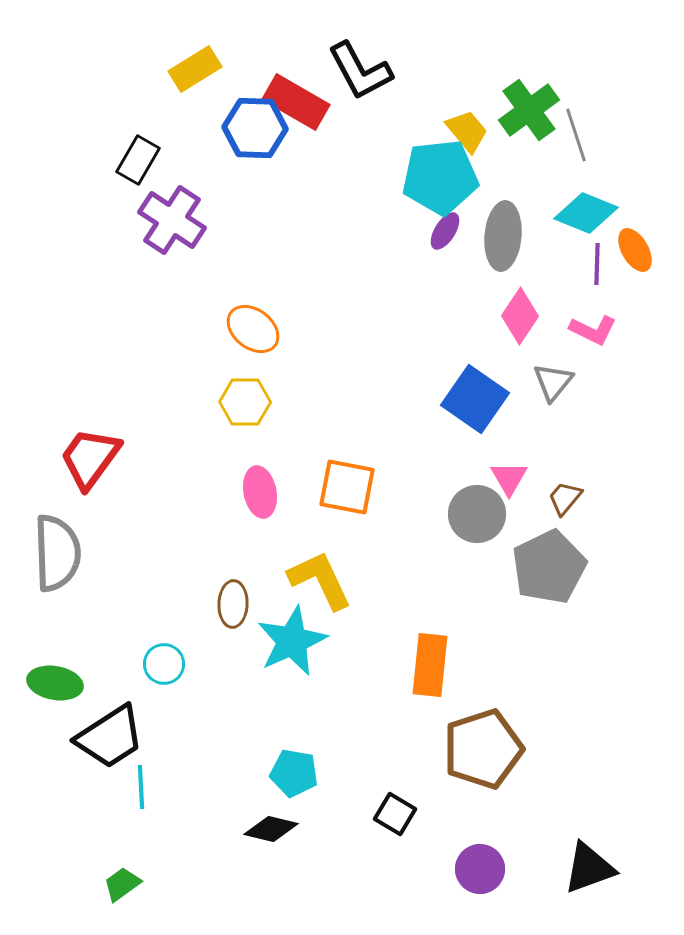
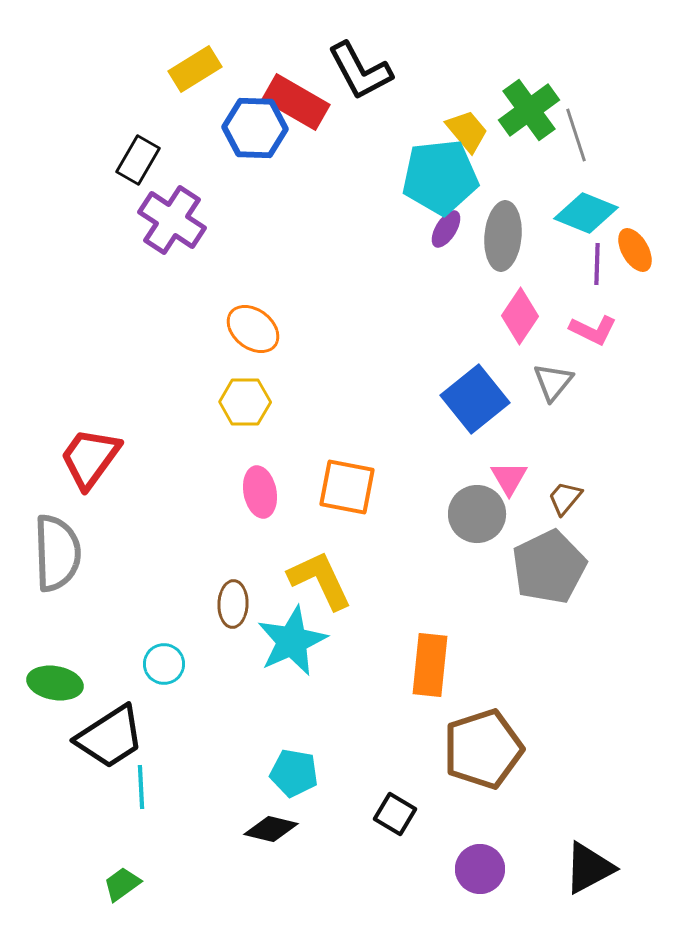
purple ellipse at (445, 231): moved 1 px right, 2 px up
blue square at (475, 399): rotated 16 degrees clockwise
black triangle at (589, 868): rotated 8 degrees counterclockwise
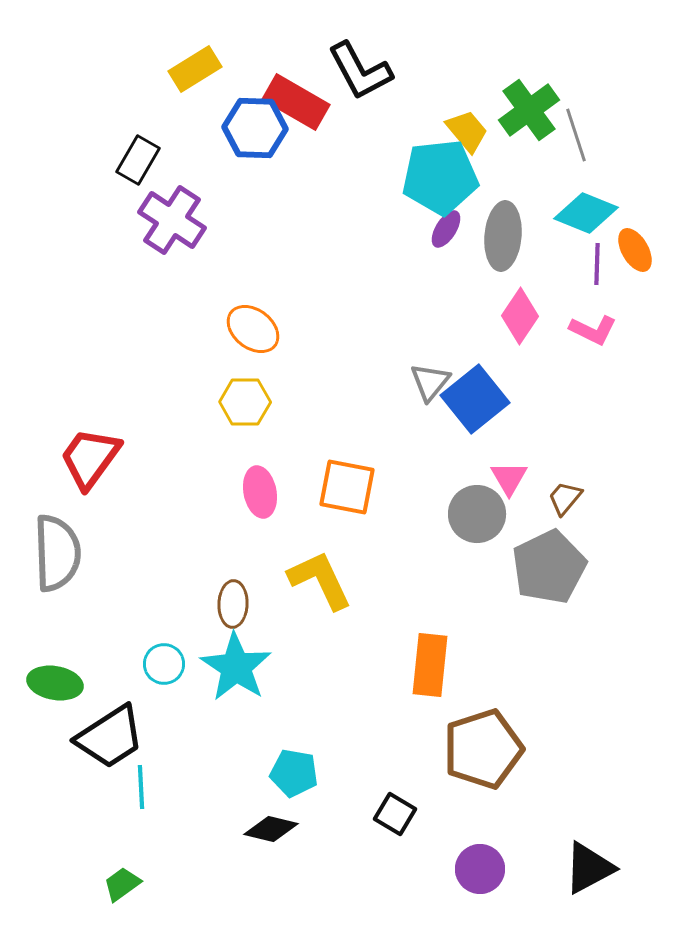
gray triangle at (553, 382): moved 123 px left
cyan star at (292, 641): moved 56 px left, 26 px down; rotated 14 degrees counterclockwise
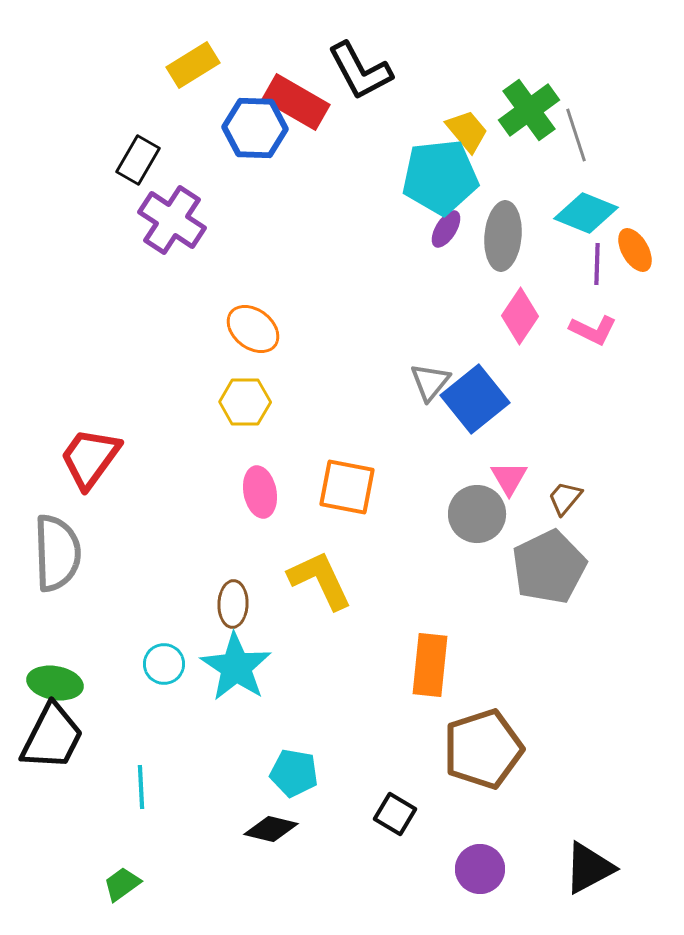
yellow rectangle at (195, 69): moved 2 px left, 4 px up
black trapezoid at (110, 737): moved 58 px left; rotated 30 degrees counterclockwise
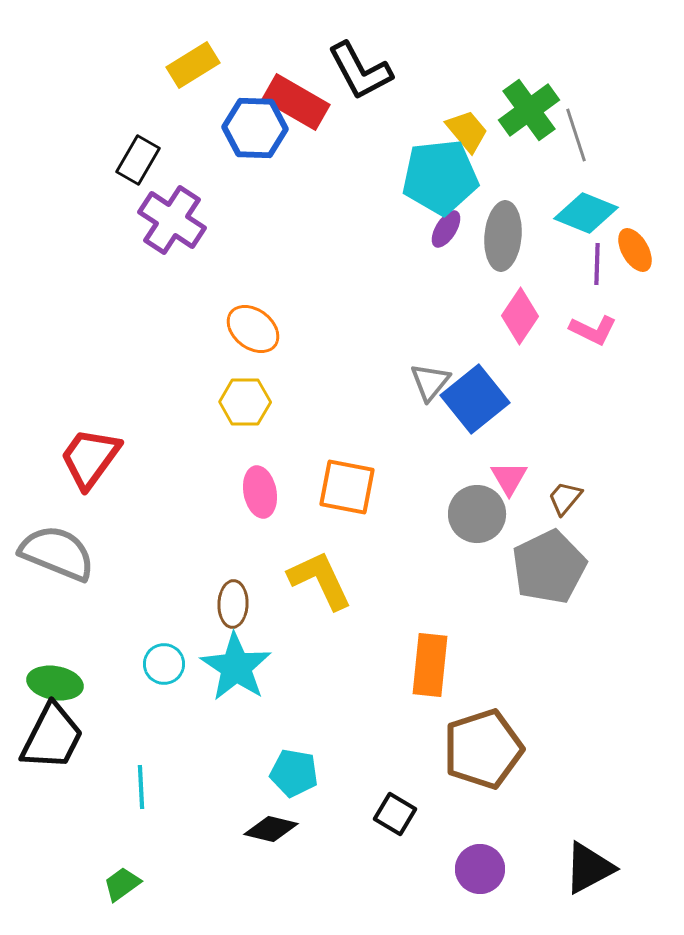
gray semicircle at (57, 553): rotated 66 degrees counterclockwise
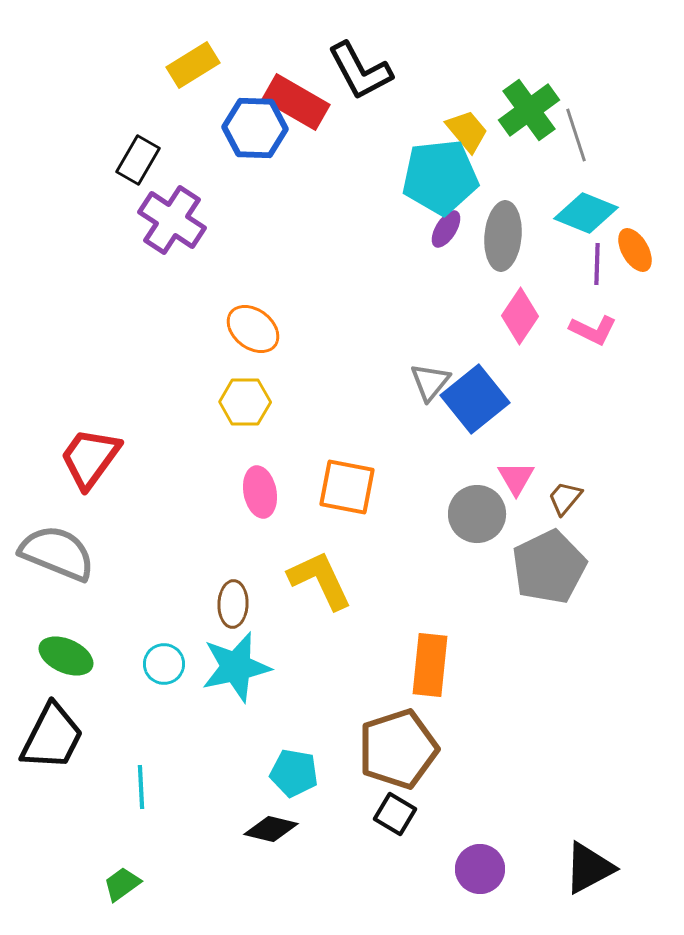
pink triangle at (509, 478): moved 7 px right
cyan star at (236, 667): rotated 26 degrees clockwise
green ellipse at (55, 683): moved 11 px right, 27 px up; rotated 14 degrees clockwise
brown pentagon at (483, 749): moved 85 px left
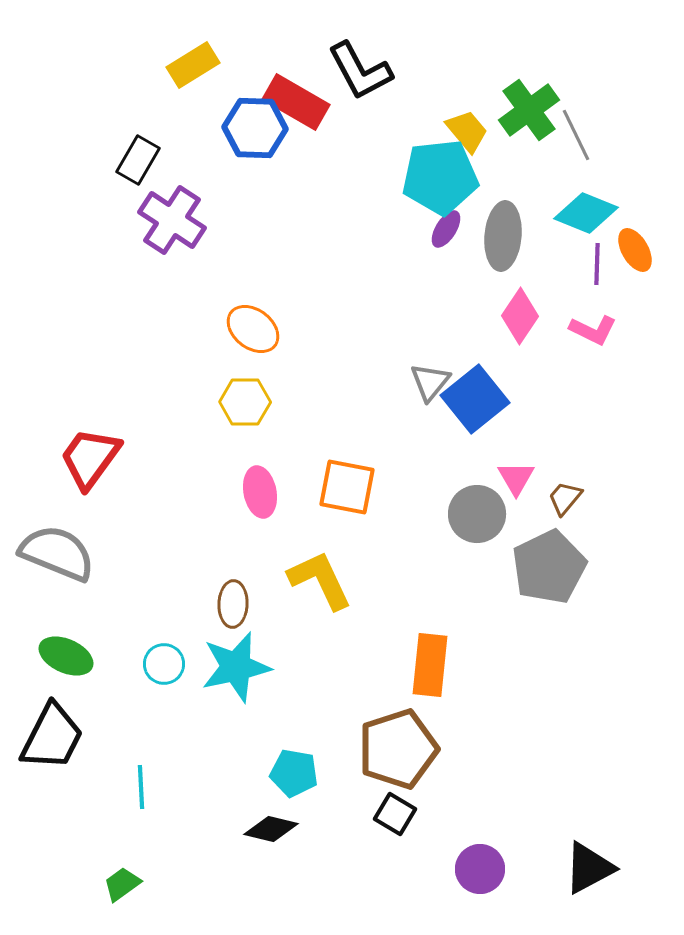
gray line at (576, 135): rotated 8 degrees counterclockwise
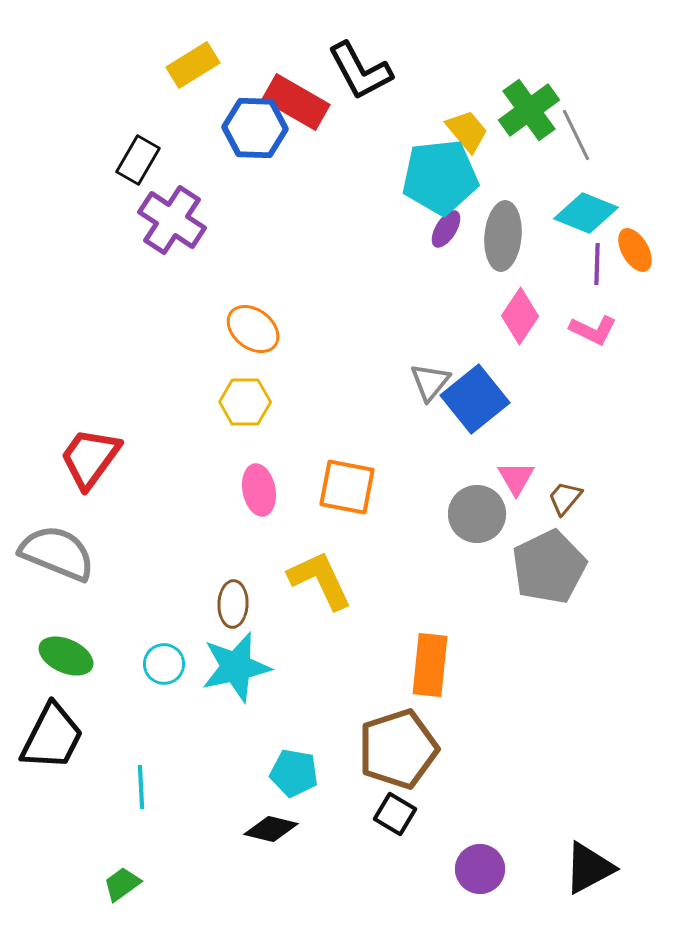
pink ellipse at (260, 492): moved 1 px left, 2 px up
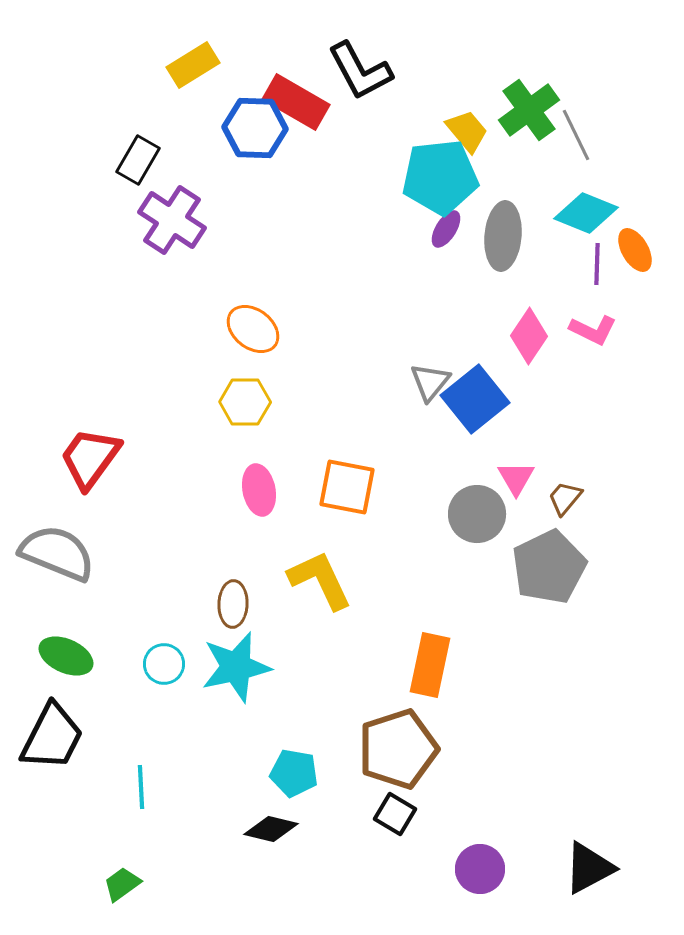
pink diamond at (520, 316): moved 9 px right, 20 px down
orange rectangle at (430, 665): rotated 6 degrees clockwise
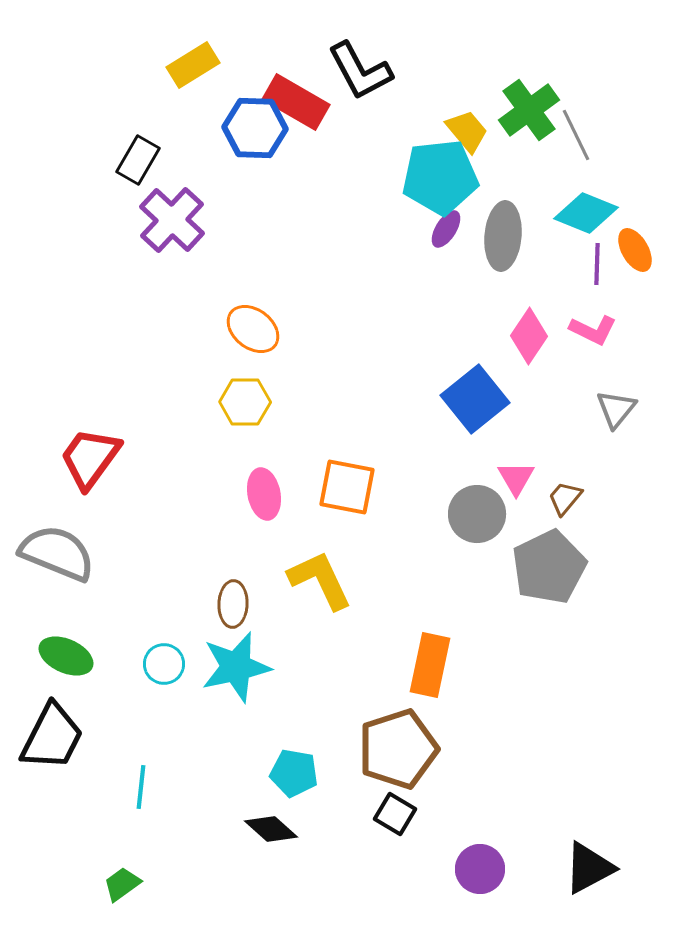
purple cross at (172, 220): rotated 10 degrees clockwise
gray triangle at (430, 382): moved 186 px right, 27 px down
pink ellipse at (259, 490): moved 5 px right, 4 px down
cyan line at (141, 787): rotated 9 degrees clockwise
black diamond at (271, 829): rotated 28 degrees clockwise
